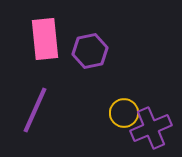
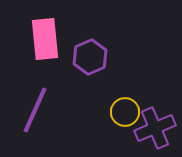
purple hexagon: moved 6 px down; rotated 12 degrees counterclockwise
yellow circle: moved 1 px right, 1 px up
purple cross: moved 4 px right
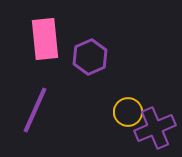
yellow circle: moved 3 px right
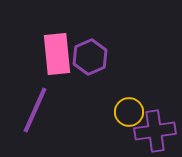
pink rectangle: moved 12 px right, 15 px down
yellow circle: moved 1 px right
purple cross: moved 3 px down; rotated 15 degrees clockwise
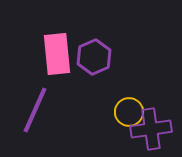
purple hexagon: moved 4 px right
purple cross: moved 4 px left, 2 px up
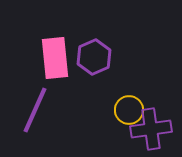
pink rectangle: moved 2 px left, 4 px down
yellow circle: moved 2 px up
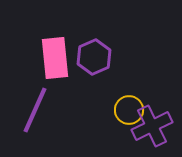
purple cross: moved 1 px right, 3 px up; rotated 18 degrees counterclockwise
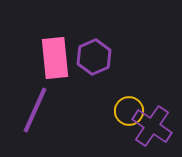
yellow circle: moved 1 px down
purple cross: rotated 30 degrees counterclockwise
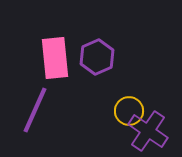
purple hexagon: moved 3 px right
purple cross: moved 4 px left, 5 px down
